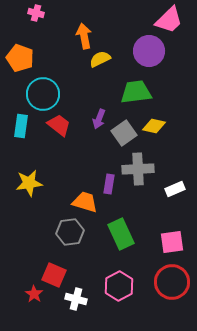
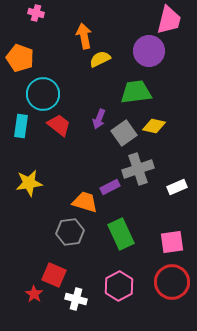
pink trapezoid: rotated 32 degrees counterclockwise
gray cross: rotated 16 degrees counterclockwise
purple rectangle: moved 1 px right, 3 px down; rotated 54 degrees clockwise
white rectangle: moved 2 px right, 2 px up
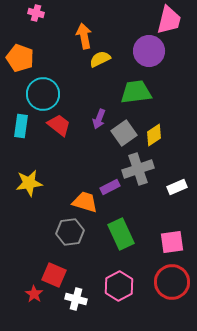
yellow diamond: moved 9 px down; rotated 45 degrees counterclockwise
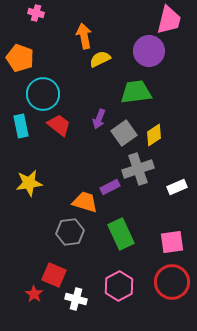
cyan rectangle: rotated 20 degrees counterclockwise
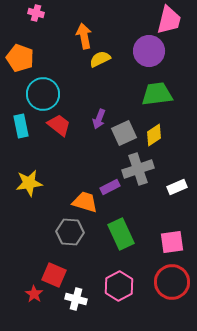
green trapezoid: moved 21 px right, 2 px down
gray square: rotated 10 degrees clockwise
gray hexagon: rotated 12 degrees clockwise
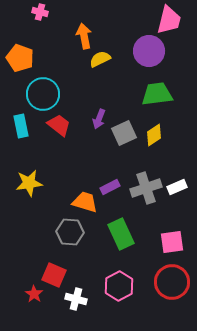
pink cross: moved 4 px right, 1 px up
gray cross: moved 8 px right, 19 px down
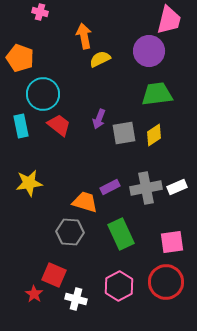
gray square: rotated 15 degrees clockwise
gray cross: rotated 8 degrees clockwise
red circle: moved 6 px left
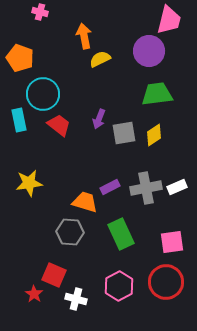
cyan rectangle: moved 2 px left, 6 px up
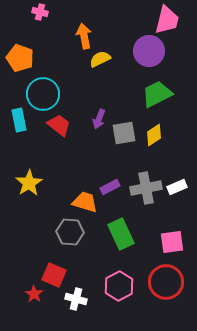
pink trapezoid: moved 2 px left
green trapezoid: rotated 20 degrees counterclockwise
yellow star: rotated 24 degrees counterclockwise
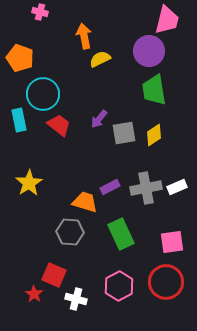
green trapezoid: moved 3 px left, 4 px up; rotated 72 degrees counterclockwise
purple arrow: rotated 18 degrees clockwise
